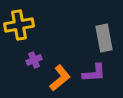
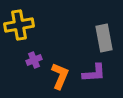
orange L-shape: moved 2 px up; rotated 28 degrees counterclockwise
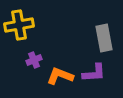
orange L-shape: rotated 92 degrees counterclockwise
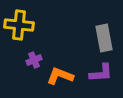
yellow cross: rotated 16 degrees clockwise
purple L-shape: moved 7 px right
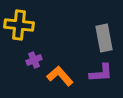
orange L-shape: rotated 28 degrees clockwise
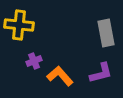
gray rectangle: moved 2 px right, 5 px up
purple cross: moved 1 px down
purple L-shape: rotated 10 degrees counterclockwise
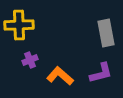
yellow cross: rotated 8 degrees counterclockwise
purple cross: moved 4 px left, 1 px up
orange L-shape: rotated 8 degrees counterclockwise
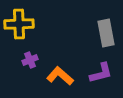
yellow cross: moved 1 px up
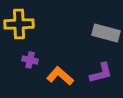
gray rectangle: rotated 64 degrees counterclockwise
purple cross: rotated 35 degrees clockwise
